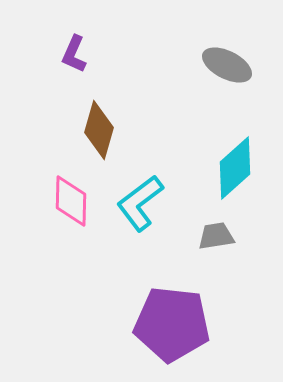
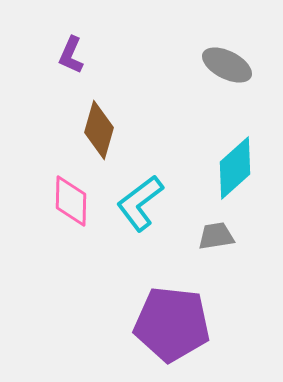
purple L-shape: moved 3 px left, 1 px down
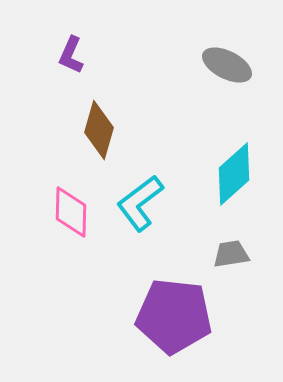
cyan diamond: moved 1 px left, 6 px down
pink diamond: moved 11 px down
gray trapezoid: moved 15 px right, 18 px down
purple pentagon: moved 2 px right, 8 px up
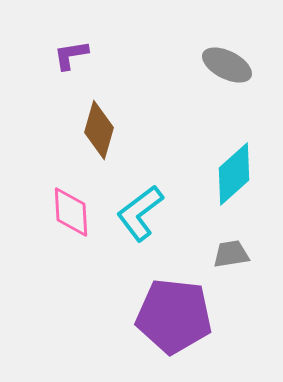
purple L-shape: rotated 57 degrees clockwise
cyan L-shape: moved 10 px down
pink diamond: rotated 4 degrees counterclockwise
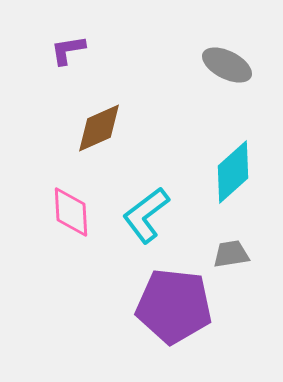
purple L-shape: moved 3 px left, 5 px up
brown diamond: moved 2 px up; rotated 50 degrees clockwise
cyan diamond: moved 1 px left, 2 px up
cyan L-shape: moved 6 px right, 2 px down
purple pentagon: moved 10 px up
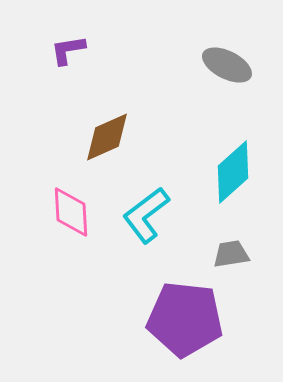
brown diamond: moved 8 px right, 9 px down
purple pentagon: moved 11 px right, 13 px down
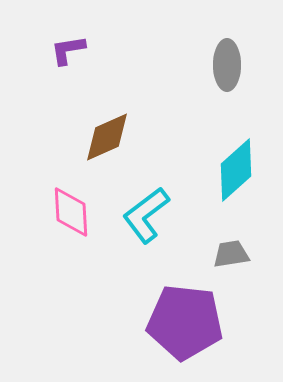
gray ellipse: rotated 63 degrees clockwise
cyan diamond: moved 3 px right, 2 px up
purple pentagon: moved 3 px down
